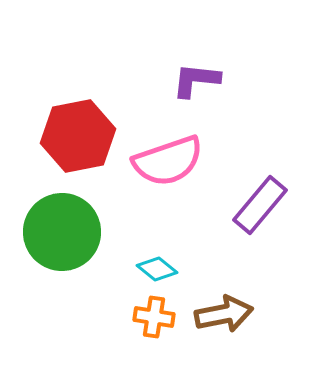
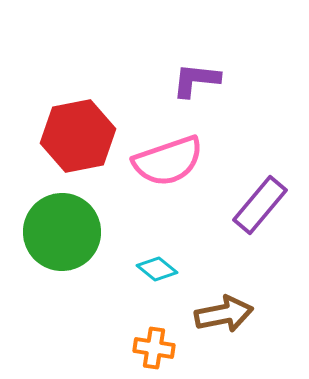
orange cross: moved 31 px down
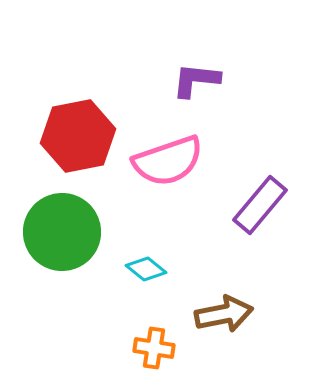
cyan diamond: moved 11 px left
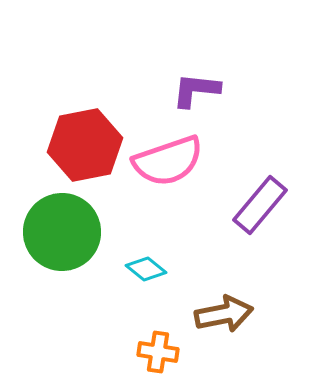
purple L-shape: moved 10 px down
red hexagon: moved 7 px right, 9 px down
orange cross: moved 4 px right, 4 px down
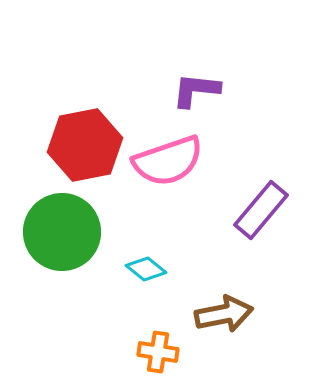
purple rectangle: moved 1 px right, 5 px down
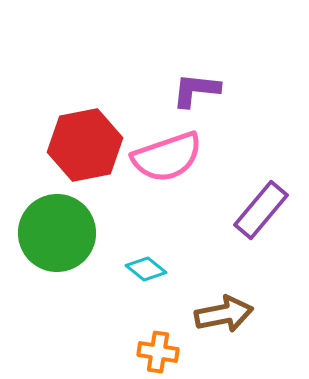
pink semicircle: moved 1 px left, 4 px up
green circle: moved 5 px left, 1 px down
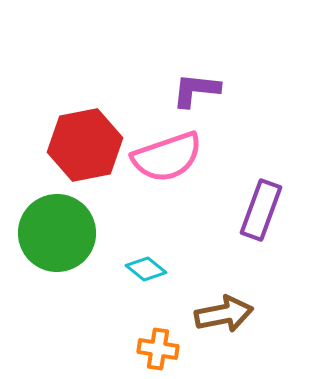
purple rectangle: rotated 20 degrees counterclockwise
orange cross: moved 3 px up
